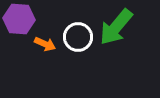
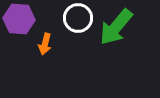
white circle: moved 19 px up
orange arrow: rotated 80 degrees clockwise
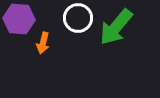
orange arrow: moved 2 px left, 1 px up
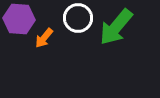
orange arrow: moved 1 px right, 5 px up; rotated 25 degrees clockwise
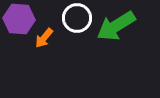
white circle: moved 1 px left
green arrow: moved 1 px up; rotated 18 degrees clockwise
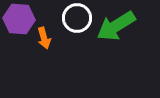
orange arrow: rotated 55 degrees counterclockwise
